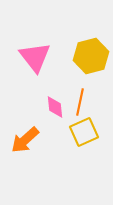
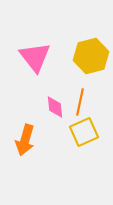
orange arrow: rotated 32 degrees counterclockwise
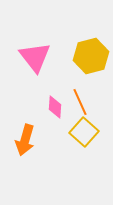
orange line: rotated 36 degrees counterclockwise
pink diamond: rotated 10 degrees clockwise
yellow square: rotated 24 degrees counterclockwise
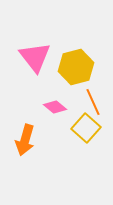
yellow hexagon: moved 15 px left, 11 px down
orange line: moved 13 px right
pink diamond: rotated 55 degrees counterclockwise
yellow square: moved 2 px right, 4 px up
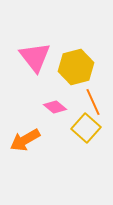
orange arrow: rotated 44 degrees clockwise
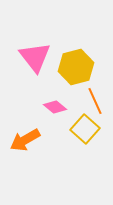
orange line: moved 2 px right, 1 px up
yellow square: moved 1 px left, 1 px down
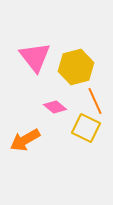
yellow square: moved 1 px right, 1 px up; rotated 16 degrees counterclockwise
